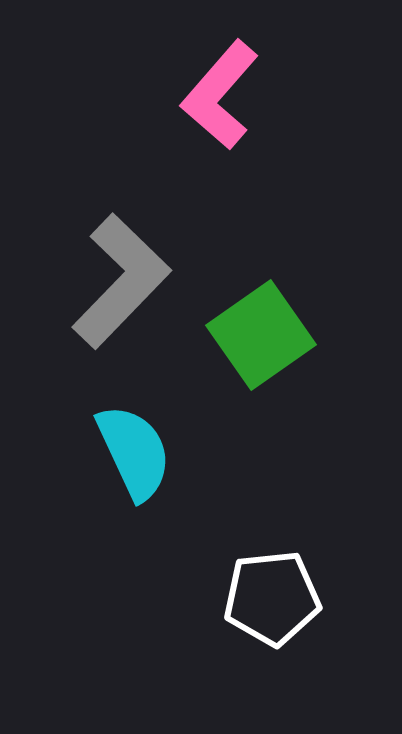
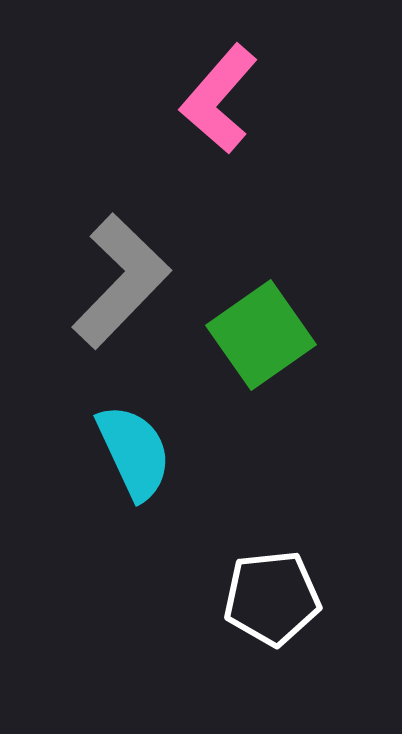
pink L-shape: moved 1 px left, 4 px down
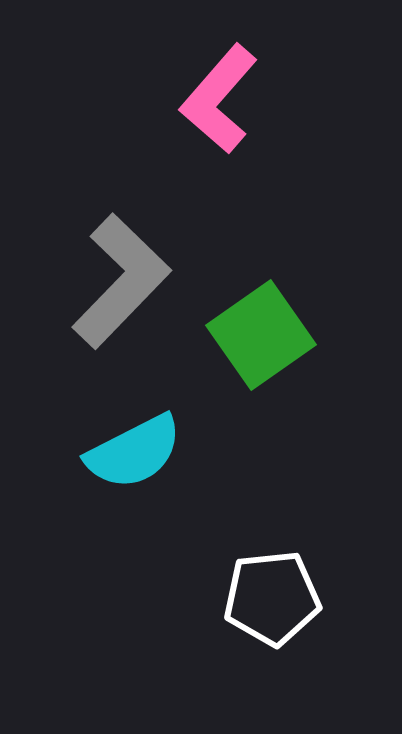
cyan semicircle: rotated 88 degrees clockwise
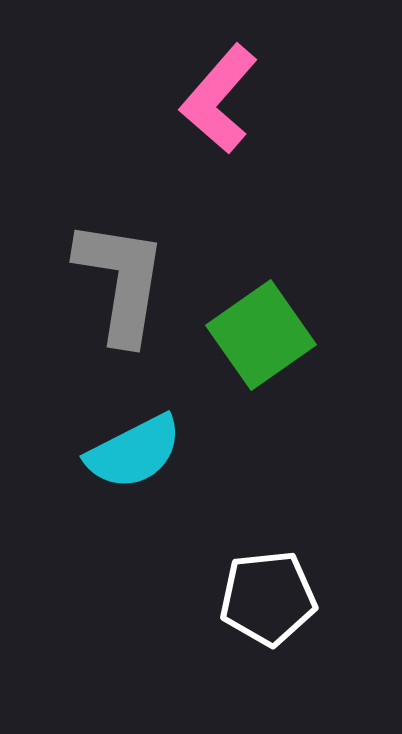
gray L-shape: rotated 35 degrees counterclockwise
white pentagon: moved 4 px left
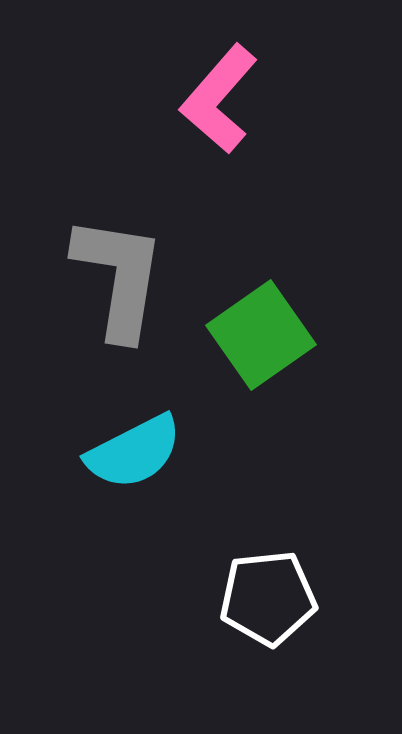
gray L-shape: moved 2 px left, 4 px up
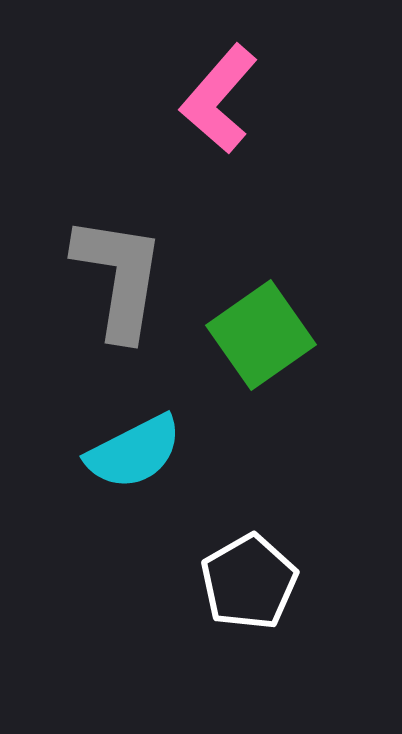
white pentagon: moved 19 px left, 16 px up; rotated 24 degrees counterclockwise
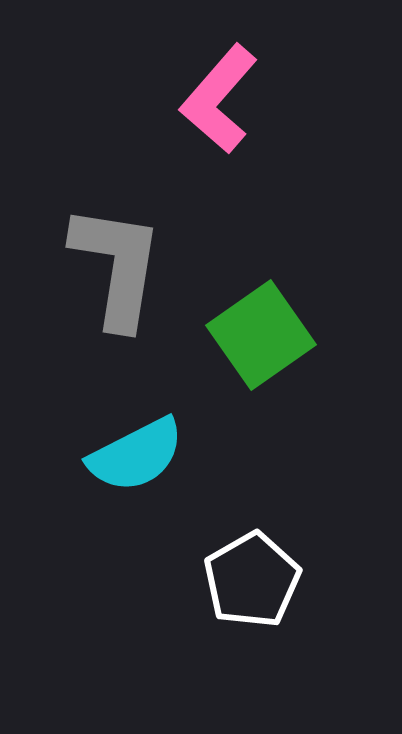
gray L-shape: moved 2 px left, 11 px up
cyan semicircle: moved 2 px right, 3 px down
white pentagon: moved 3 px right, 2 px up
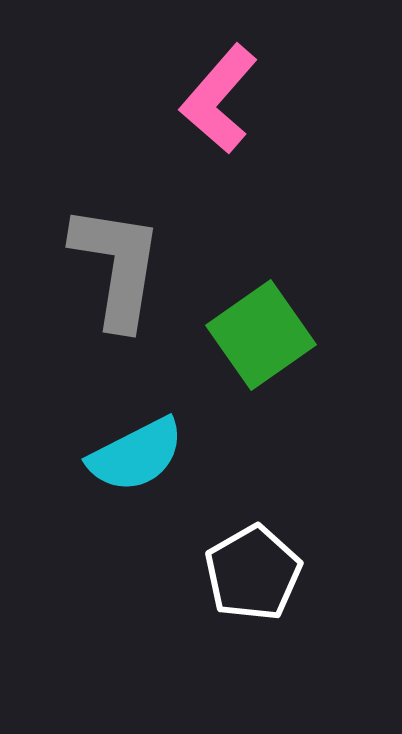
white pentagon: moved 1 px right, 7 px up
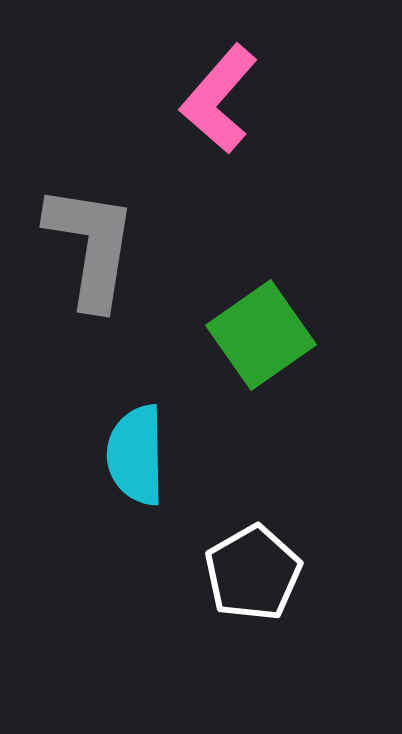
gray L-shape: moved 26 px left, 20 px up
cyan semicircle: rotated 116 degrees clockwise
